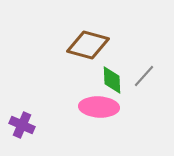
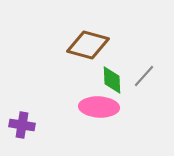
purple cross: rotated 15 degrees counterclockwise
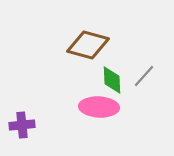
purple cross: rotated 15 degrees counterclockwise
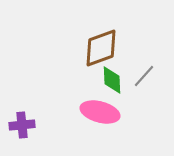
brown diamond: moved 13 px right, 3 px down; rotated 36 degrees counterclockwise
pink ellipse: moved 1 px right, 5 px down; rotated 12 degrees clockwise
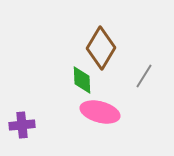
brown diamond: rotated 39 degrees counterclockwise
gray line: rotated 10 degrees counterclockwise
green diamond: moved 30 px left
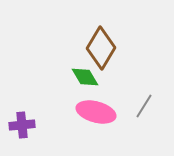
gray line: moved 30 px down
green diamond: moved 3 px right, 3 px up; rotated 28 degrees counterclockwise
pink ellipse: moved 4 px left
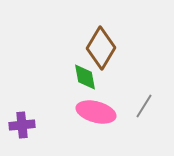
green diamond: rotated 20 degrees clockwise
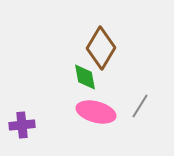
gray line: moved 4 px left
